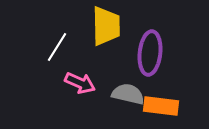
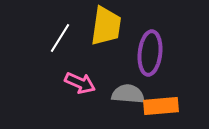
yellow trapezoid: rotated 9 degrees clockwise
white line: moved 3 px right, 9 px up
gray semicircle: rotated 8 degrees counterclockwise
orange rectangle: rotated 12 degrees counterclockwise
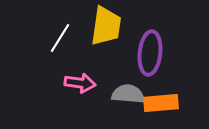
pink arrow: rotated 16 degrees counterclockwise
orange rectangle: moved 3 px up
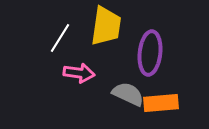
pink arrow: moved 1 px left, 10 px up
gray semicircle: rotated 20 degrees clockwise
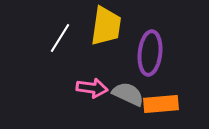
pink arrow: moved 13 px right, 15 px down
orange rectangle: moved 1 px down
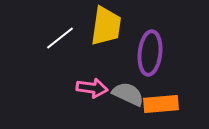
white line: rotated 20 degrees clockwise
